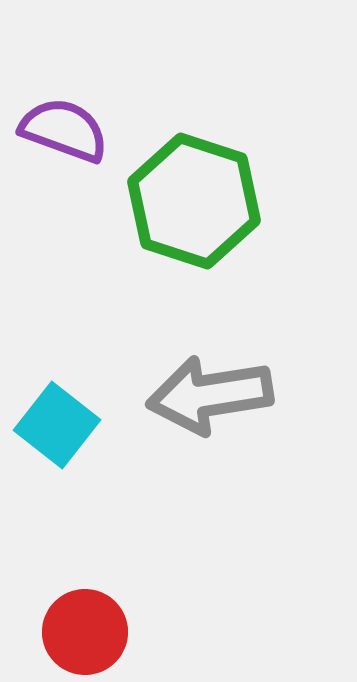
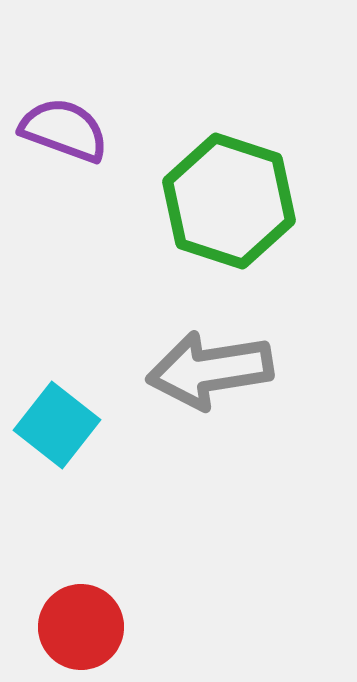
green hexagon: moved 35 px right
gray arrow: moved 25 px up
red circle: moved 4 px left, 5 px up
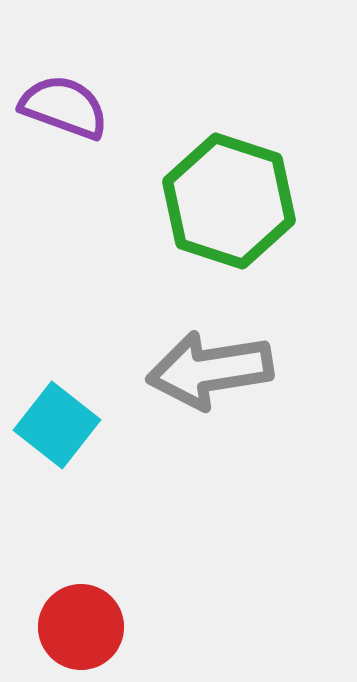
purple semicircle: moved 23 px up
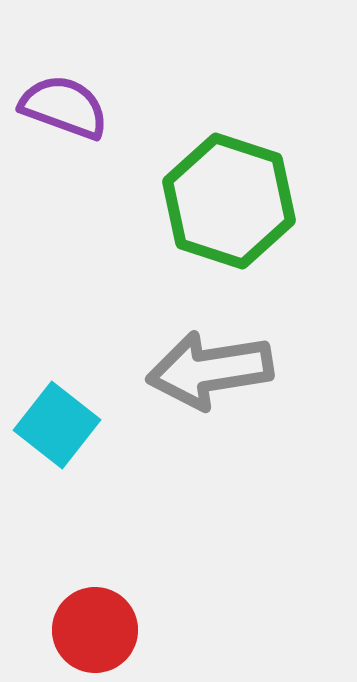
red circle: moved 14 px right, 3 px down
